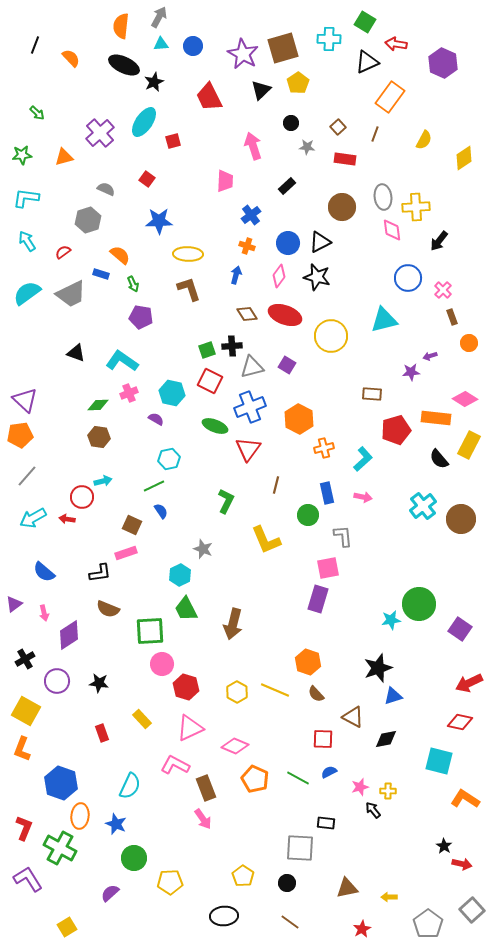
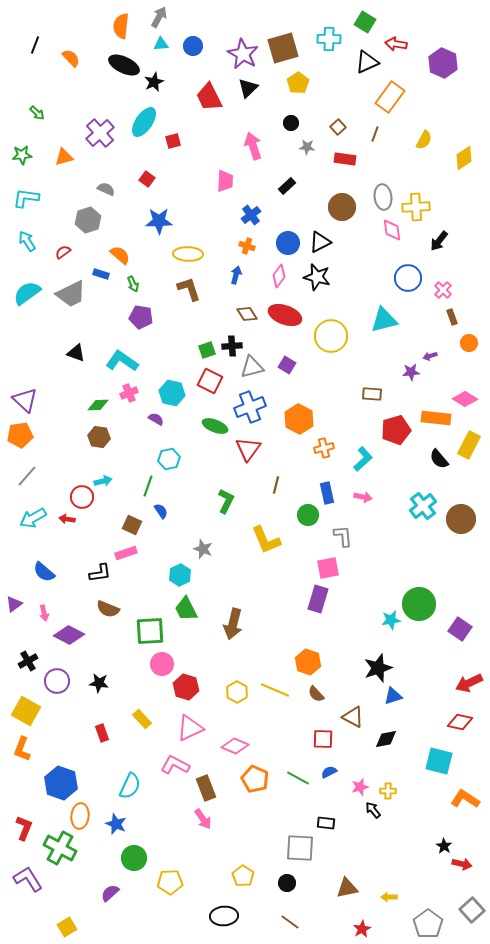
black triangle at (261, 90): moved 13 px left, 2 px up
green line at (154, 486): moved 6 px left; rotated 45 degrees counterclockwise
purple diamond at (69, 635): rotated 60 degrees clockwise
black cross at (25, 659): moved 3 px right, 2 px down
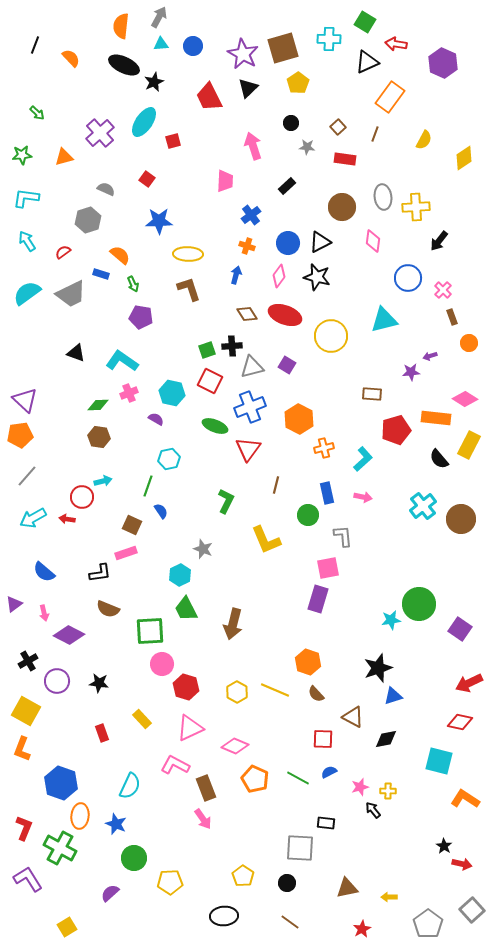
pink diamond at (392, 230): moved 19 px left, 11 px down; rotated 15 degrees clockwise
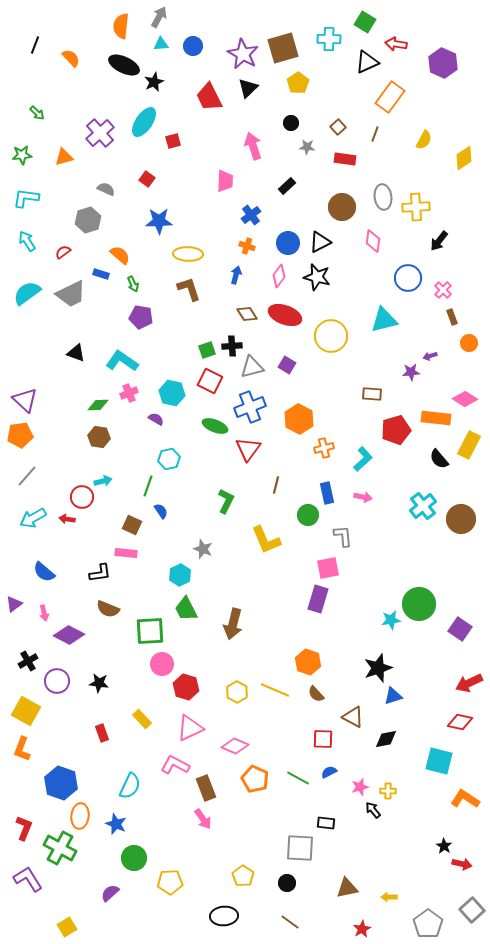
pink rectangle at (126, 553): rotated 25 degrees clockwise
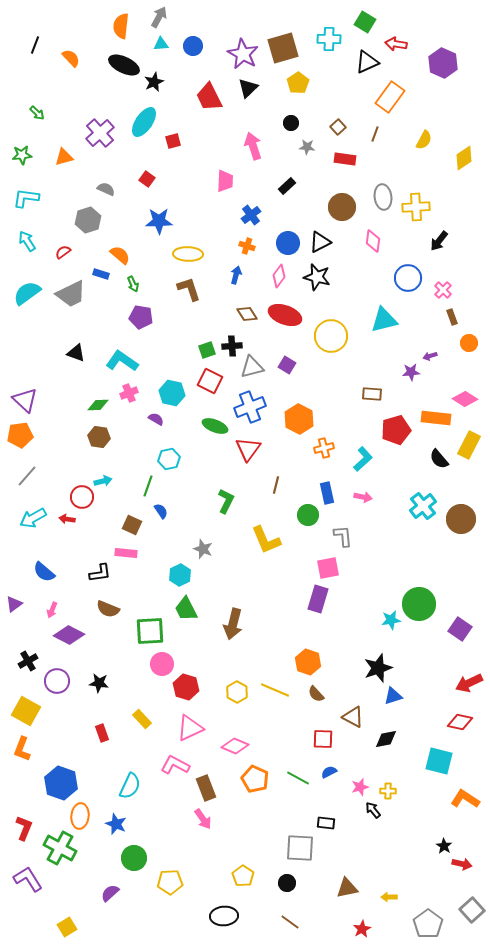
pink arrow at (44, 613): moved 8 px right, 3 px up; rotated 35 degrees clockwise
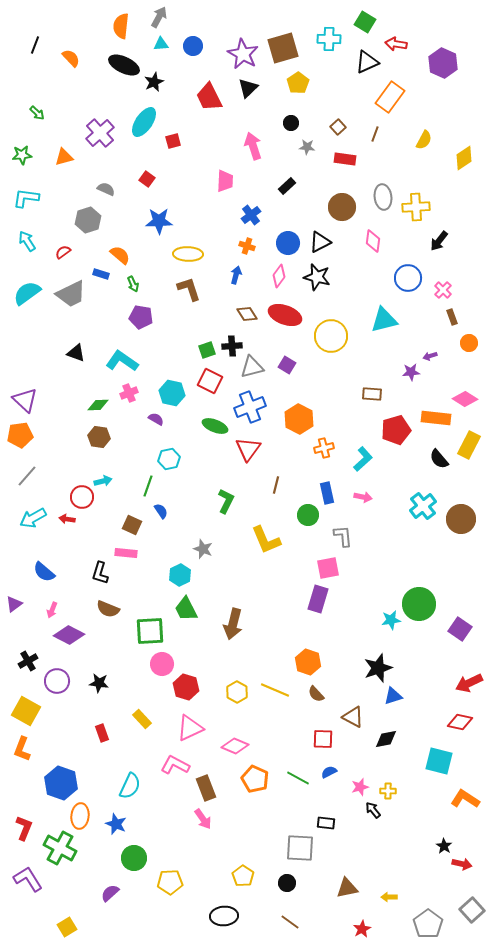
black L-shape at (100, 573): rotated 115 degrees clockwise
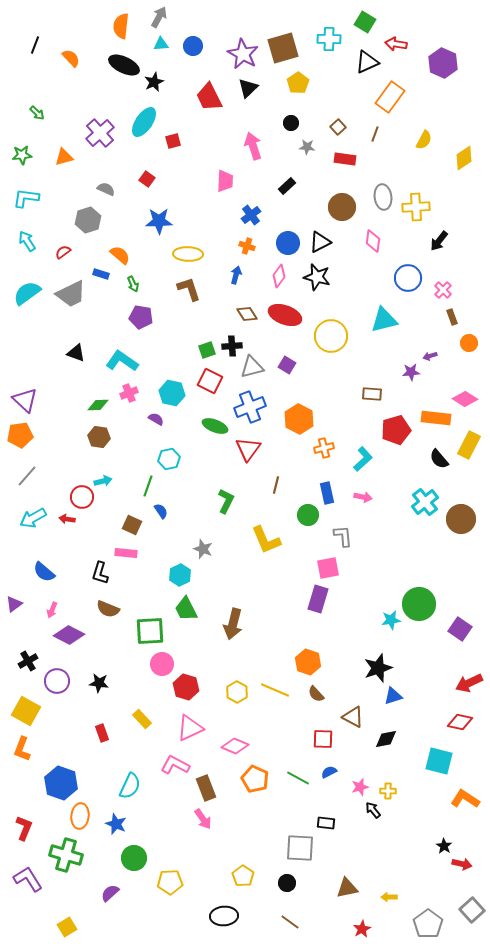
cyan cross at (423, 506): moved 2 px right, 4 px up
green cross at (60, 848): moved 6 px right, 7 px down; rotated 12 degrees counterclockwise
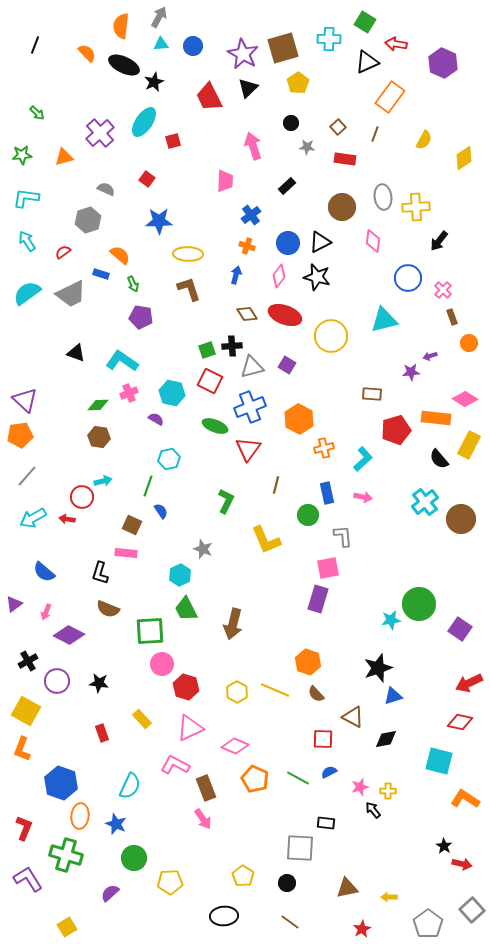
orange semicircle at (71, 58): moved 16 px right, 5 px up
pink arrow at (52, 610): moved 6 px left, 2 px down
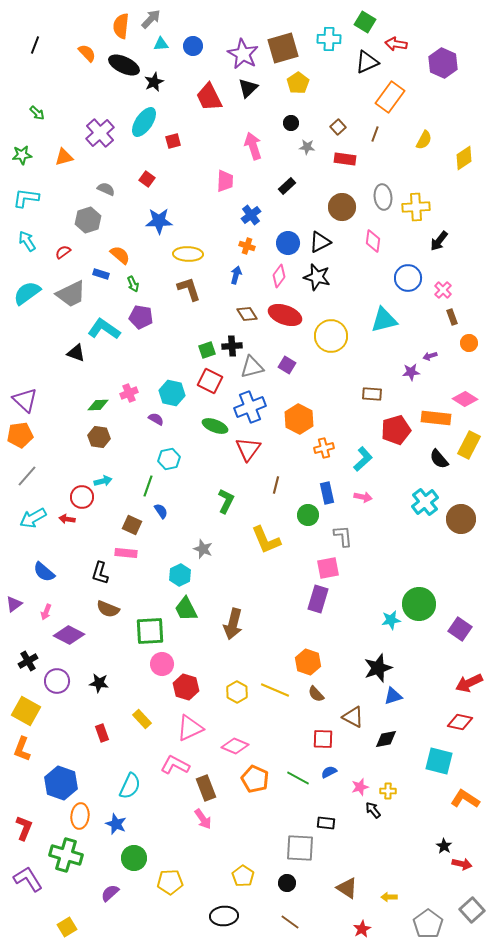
gray arrow at (159, 17): moved 8 px left, 2 px down; rotated 15 degrees clockwise
cyan L-shape at (122, 361): moved 18 px left, 32 px up
brown triangle at (347, 888): rotated 45 degrees clockwise
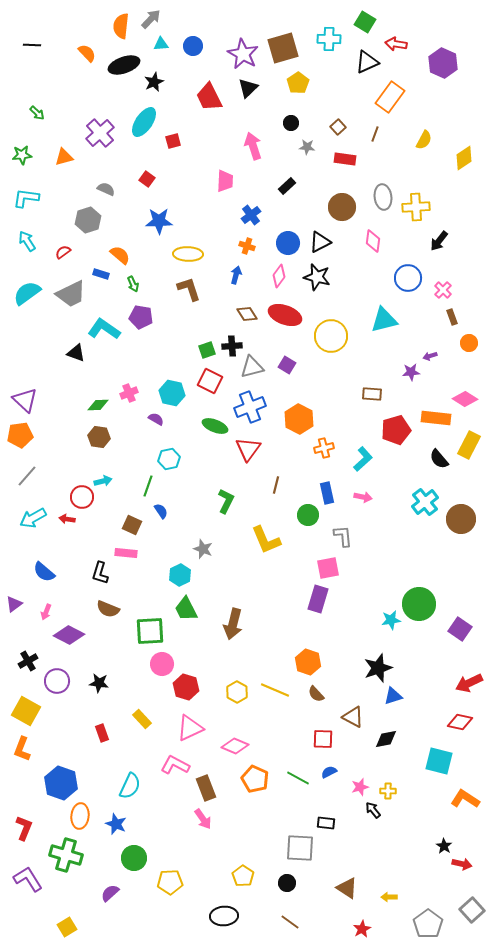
black line at (35, 45): moved 3 px left; rotated 72 degrees clockwise
black ellipse at (124, 65): rotated 44 degrees counterclockwise
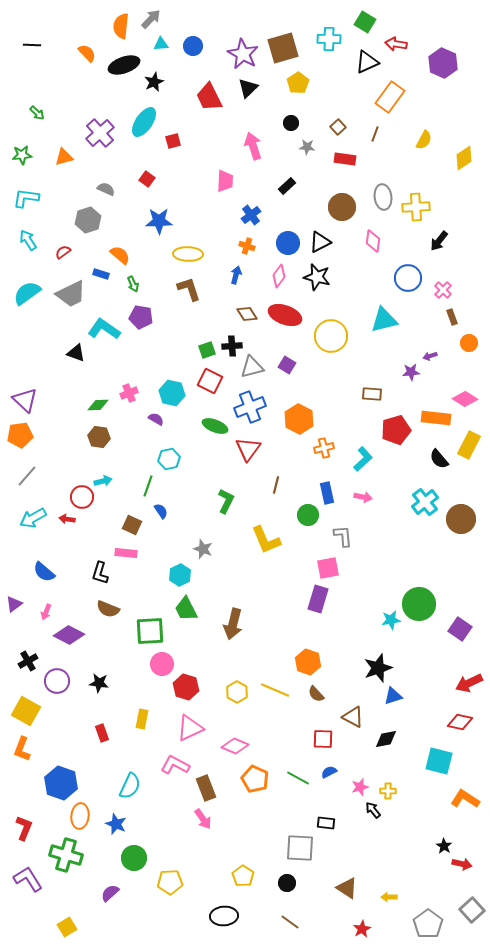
cyan arrow at (27, 241): moved 1 px right, 1 px up
yellow rectangle at (142, 719): rotated 54 degrees clockwise
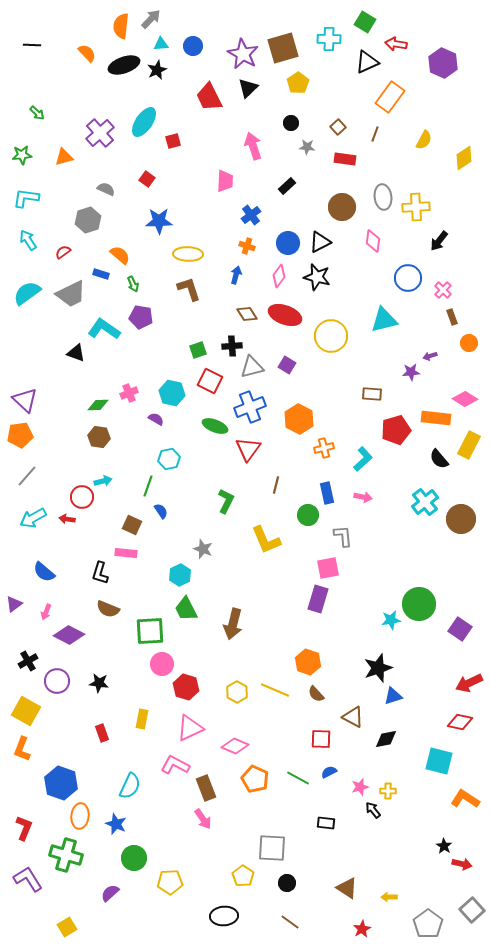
black star at (154, 82): moved 3 px right, 12 px up
green square at (207, 350): moved 9 px left
red square at (323, 739): moved 2 px left
gray square at (300, 848): moved 28 px left
